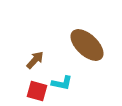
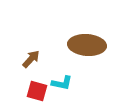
brown ellipse: rotated 39 degrees counterclockwise
brown arrow: moved 4 px left, 1 px up
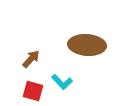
cyan L-shape: moved 1 px up; rotated 35 degrees clockwise
red square: moved 4 px left
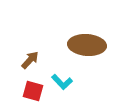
brown arrow: moved 1 px left, 1 px down
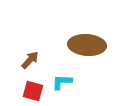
cyan L-shape: rotated 135 degrees clockwise
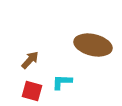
brown ellipse: moved 6 px right; rotated 9 degrees clockwise
red square: moved 1 px left
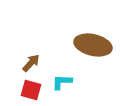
brown arrow: moved 1 px right, 3 px down
red square: moved 1 px left, 1 px up
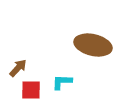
brown arrow: moved 13 px left, 5 px down
red square: rotated 15 degrees counterclockwise
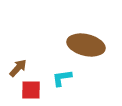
brown ellipse: moved 7 px left
cyan L-shape: moved 4 px up; rotated 10 degrees counterclockwise
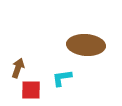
brown ellipse: rotated 9 degrees counterclockwise
brown arrow: rotated 24 degrees counterclockwise
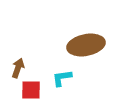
brown ellipse: rotated 15 degrees counterclockwise
